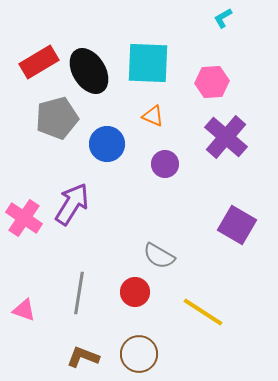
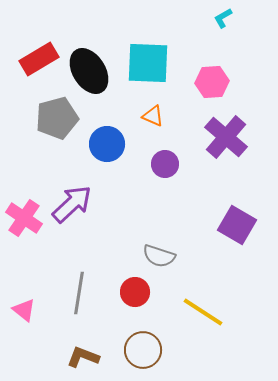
red rectangle: moved 3 px up
purple arrow: rotated 15 degrees clockwise
gray semicircle: rotated 12 degrees counterclockwise
pink triangle: rotated 20 degrees clockwise
brown circle: moved 4 px right, 4 px up
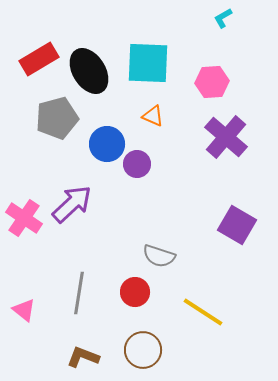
purple circle: moved 28 px left
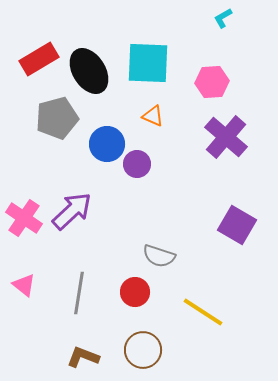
purple arrow: moved 7 px down
pink triangle: moved 25 px up
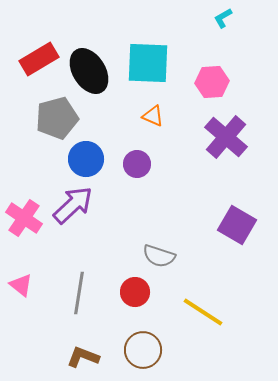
blue circle: moved 21 px left, 15 px down
purple arrow: moved 1 px right, 6 px up
pink triangle: moved 3 px left
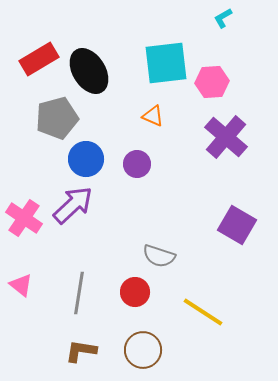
cyan square: moved 18 px right; rotated 9 degrees counterclockwise
brown L-shape: moved 2 px left, 6 px up; rotated 12 degrees counterclockwise
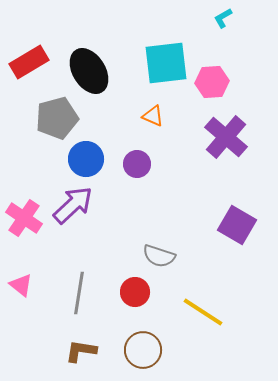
red rectangle: moved 10 px left, 3 px down
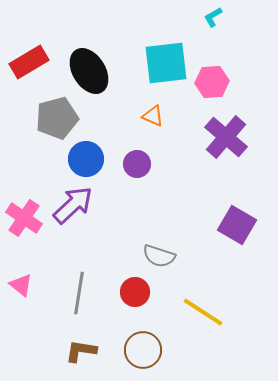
cyan L-shape: moved 10 px left, 1 px up
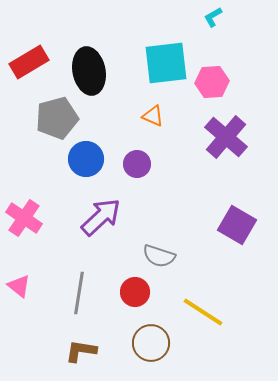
black ellipse: rotated 21 degrees clockwise
purple arrow: moved 28 px right, 12 px down
pink triangle: moved 2 px left, 1 px down
brown circle: moved 8 px right, 7 px up
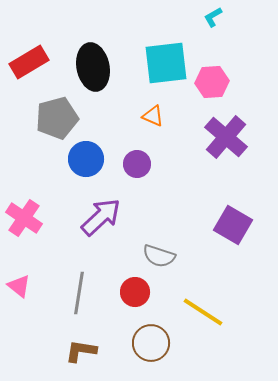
black ellipse: moved 4 px right, 4 px up
purple square: moved 4 px left
